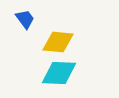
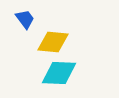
yellow diamond: moved 5 px left
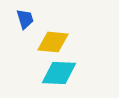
blue trapezoid: rotated 20 degrees clockwise
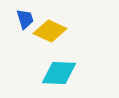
yellow diamond: moved 3 px left, 11 px up; rotated 20 degrees clockwise
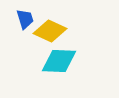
cyan diamond: moved 12 px up
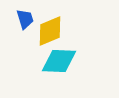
yellow diamond: rotated 48 degrees counterclockwise
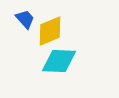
blue trapezoid: rotated 25 degrees counterclockwise
